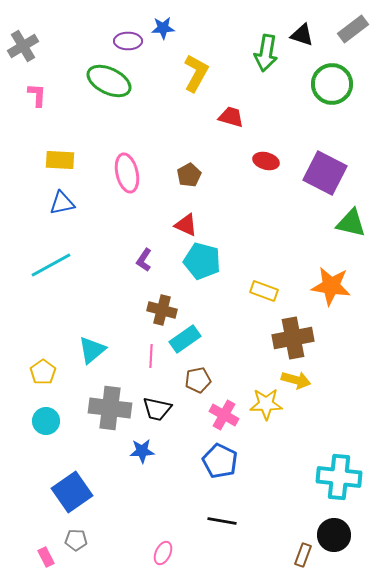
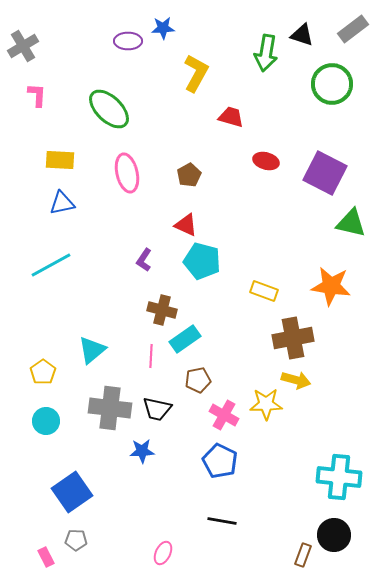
green ellipse at (109, 81): moved 28 px down; rotated 18 degrees clockwise
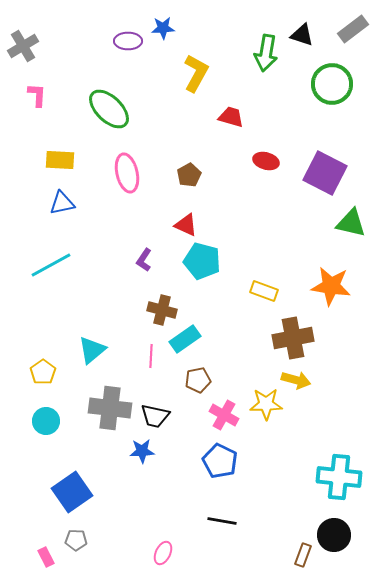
black trapezoid at (157, 409): moved 2 px left, 7 px down
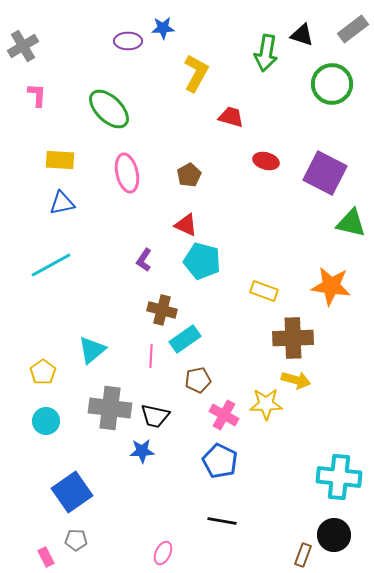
brown cross at (293, 338): rotated 9 degrees clockwise
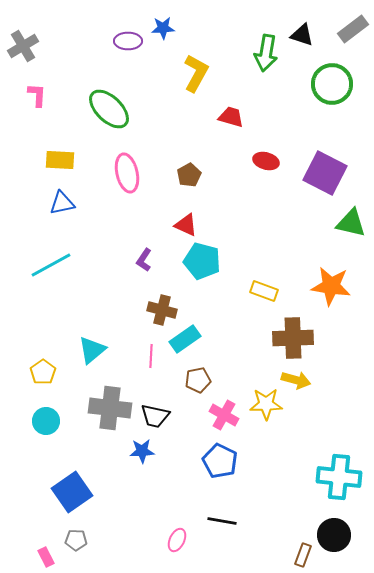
pink ellipse at (163, 553): moved 14 px right, 13 px up
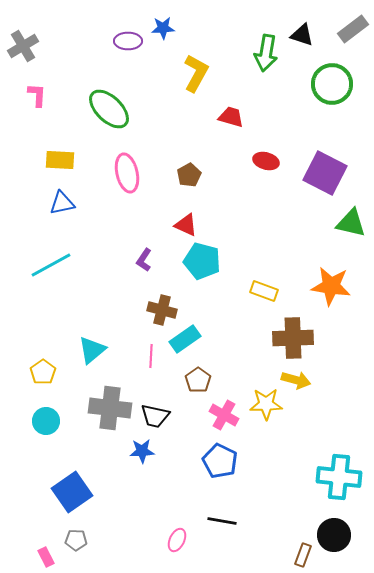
brown pentagon at (198, 380): rotated 25 degrees counterclockwise
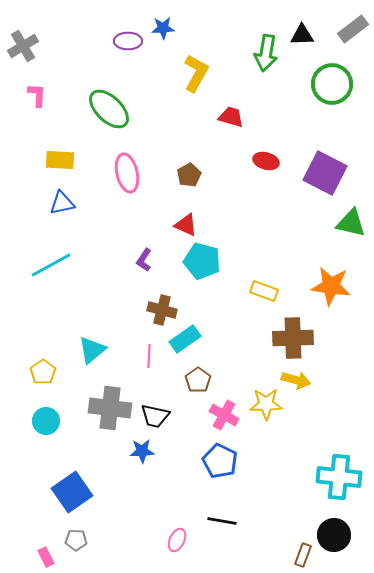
black triangle at (302, 35): rotated 20 degrees counterclockwise
pink line at (151, 356): moved 2 px left
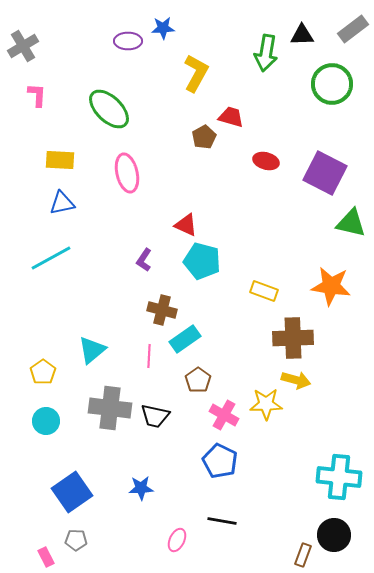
brown pentagon at (189, 175): moved 15 px right, 38 px up
cyan line at (51, 265): moved 7 px up
blue star at (142, 451): moved 1 px left, 37 px down
